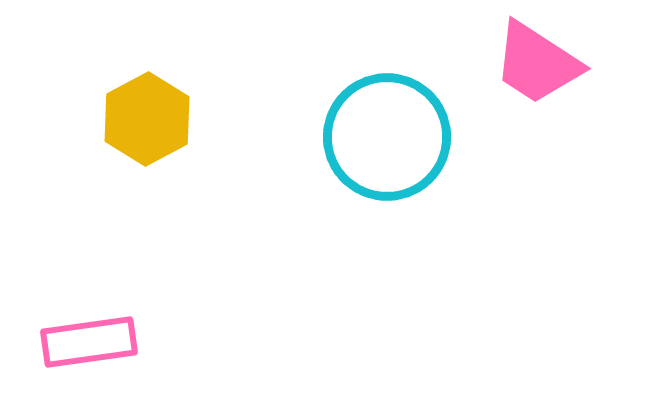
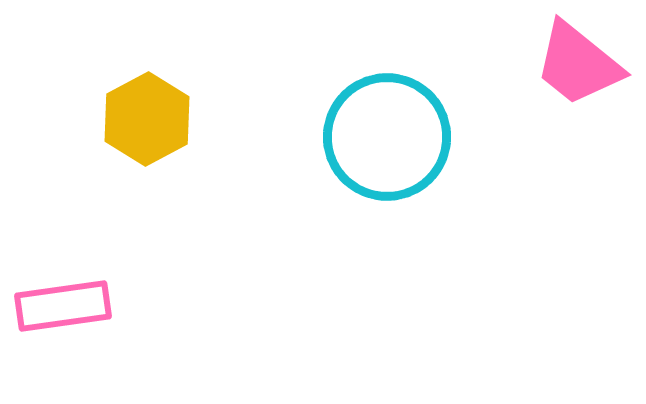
pink trapezoid: moved 41 px right, 1 px down; rotated 6 degrees clockwise
pink rectangle: moved 26 px left, 36 px up
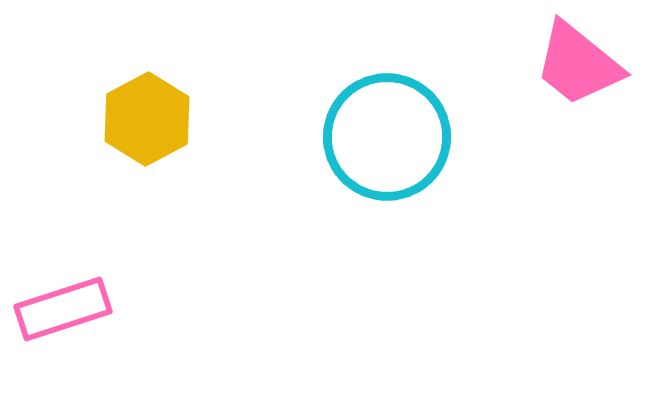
pink rectangle: moved 3 px down; rotated 10 degrees counterclockwise
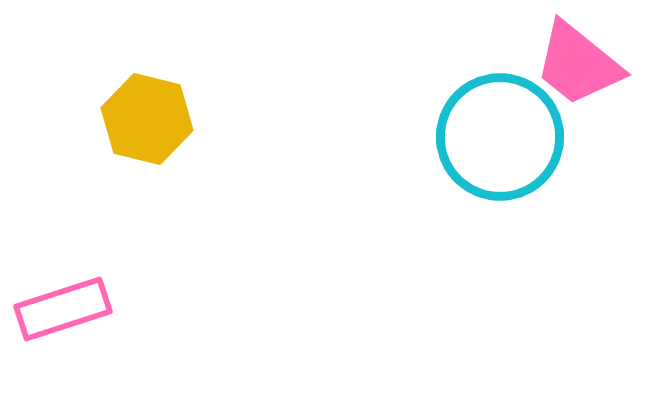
yellow hexagon: rotated 18 degrees counterclockwise
cyan circle: moved 113 px right
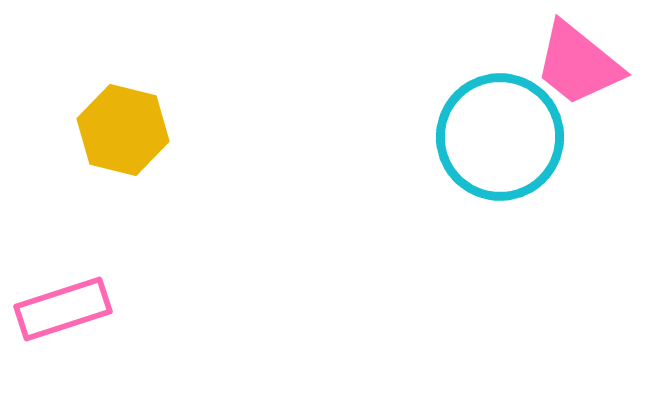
yellow hexagon: moved 24 px left, 11 px down
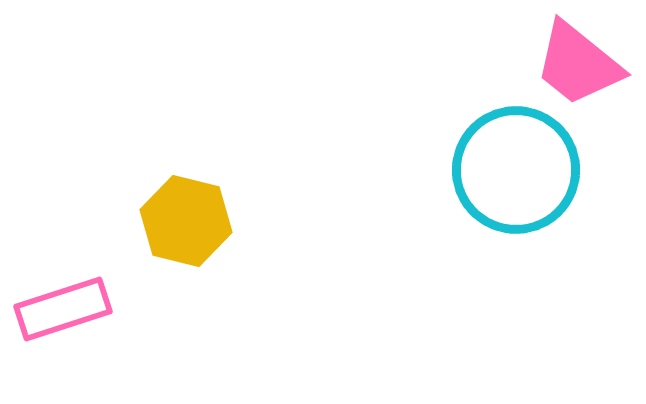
yellow hexagon: moved 63 px right, 91 px down
cyan circle: moved 16 px right, 33 px down
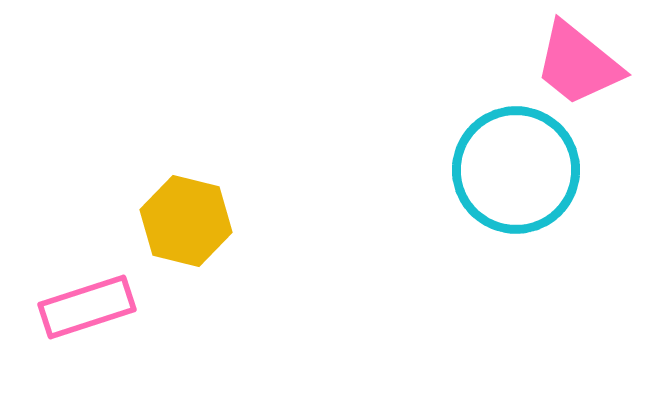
pink rectangle: moved 24 px right, 2 px up
